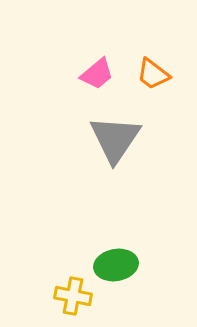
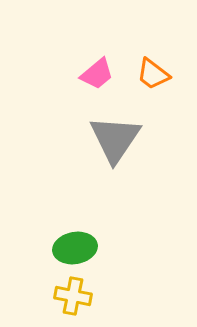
green ellipse: moved 41 px left, 17 px up
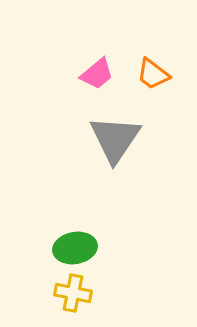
yellow cross: moved 3 px up
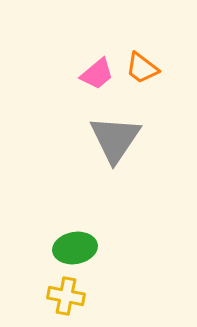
orange trapezoid: moved 11 px left, 6 px up
yellow cross: moved 7 px left, 3 px down
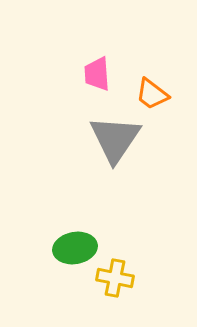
orange trapezoid: moved 10 px right, 26 px down
pink trapezoid: rotated 126 degrees clockwise
yellow cross: moved 49 px right, 18 px up
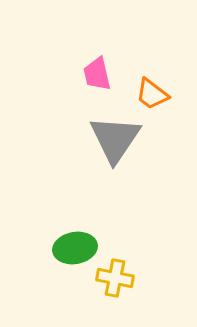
pink trapezoid: rotated 9 degrees counterclockwise
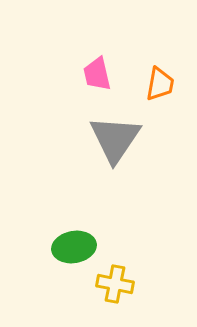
orange trapezoid: moved 8 px right, 10 px up; rotated 117 degrees counterclockwise
green ellipse: moved 1 px left, 1 px up
yellow cross: moved 6 px down
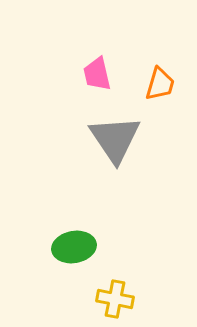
orange trapezoid: rotated 6 degrees clockwise
gray triangle: rotated 8 degrees counterclockwise
yellow cross: moved 15 px down
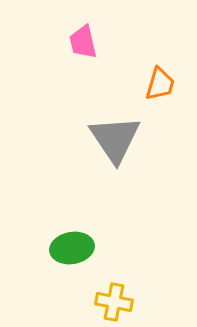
pink trapezoid: moved 14 px left, 32 px up
green ellipse: moved 2 px left, 1 px down
yellow cross: moved 1 px left, 3 px down
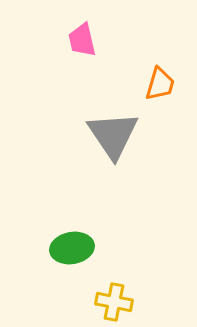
pink trapezoid: moved 1 px left, 2 px up
gray triangle: moved 2 px left, 4 px up
